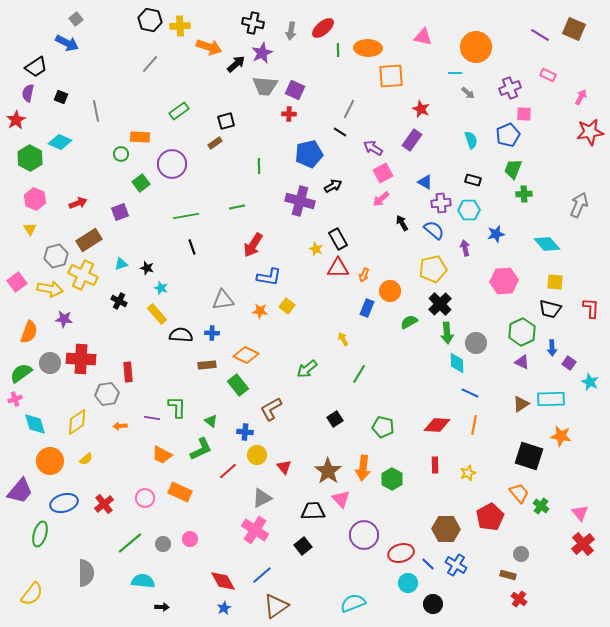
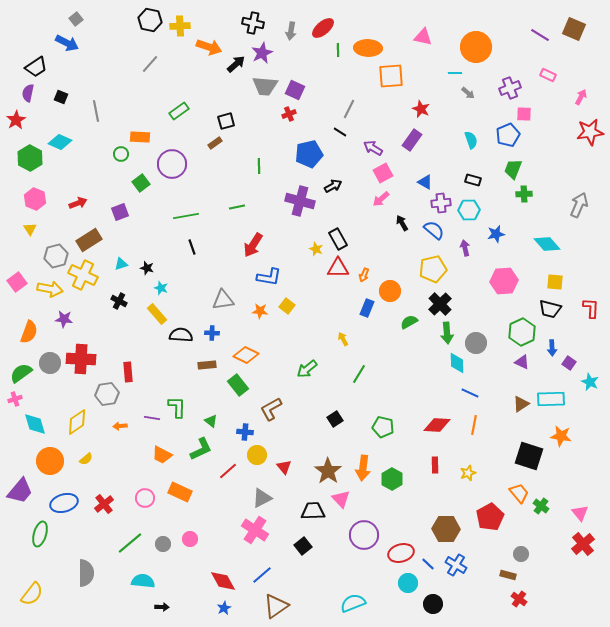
red cross at (289, 114): rotated 24 degrees counterclockwise
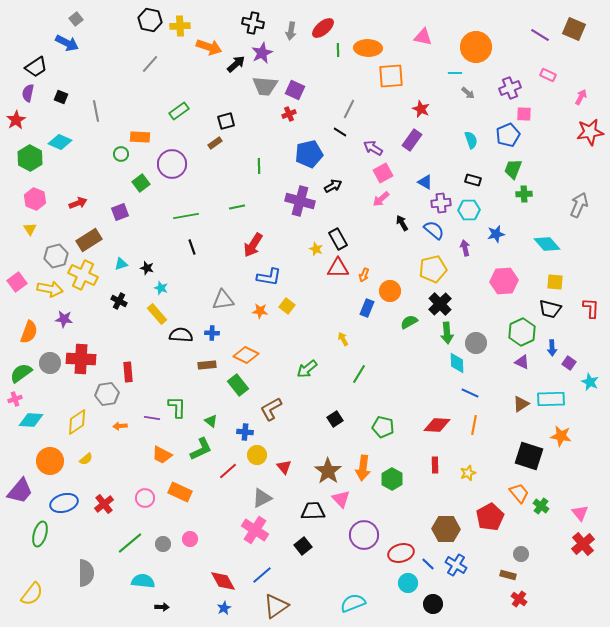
cyan diamond at (35, 424): moved 4 px left, 4 px up; rotated 70 degrees counterclockwise
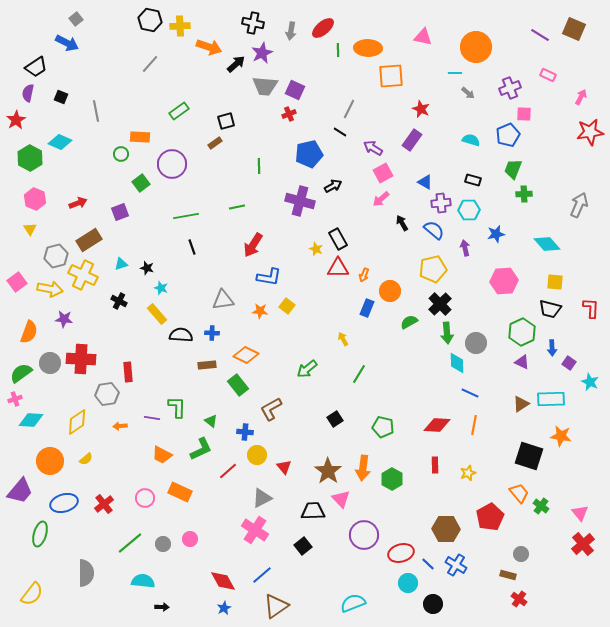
cyan semicircle at (471, 140): rotated 54 degrees counterclockwise
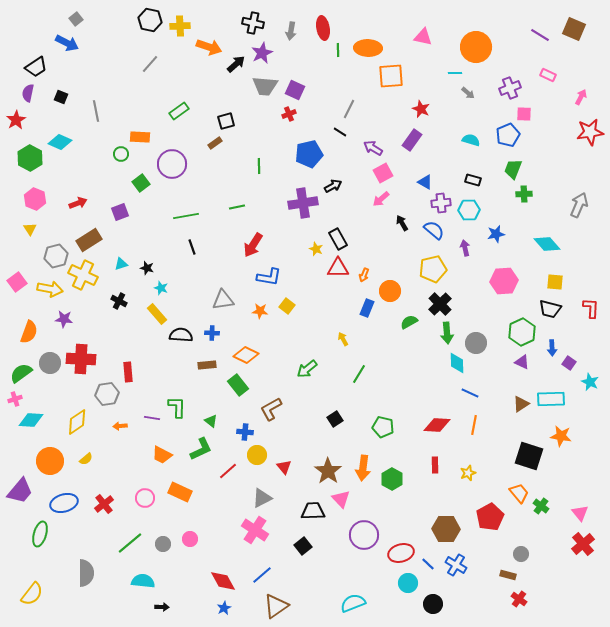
red ellipse at (323, 28): rotated 60 degrees counterclockwise
purple cross at (300, 201): moved 3 px right, 2 px down; rotated 24 degrees counterclockwise
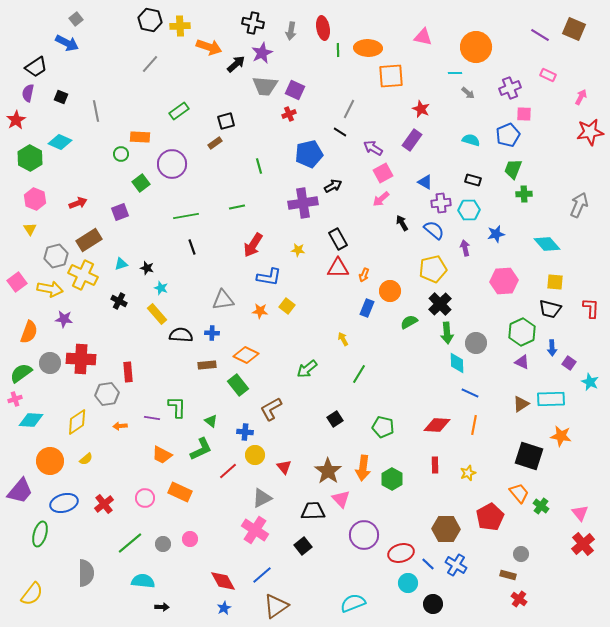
green line at (259, 166): rotated 14 degrees counterclockwise
yellow star at (316, 249): moved 18 px left, 1 px down; rotated 16 degrees counterclockwise
yellow circle at (257, 455): moved 2 px left
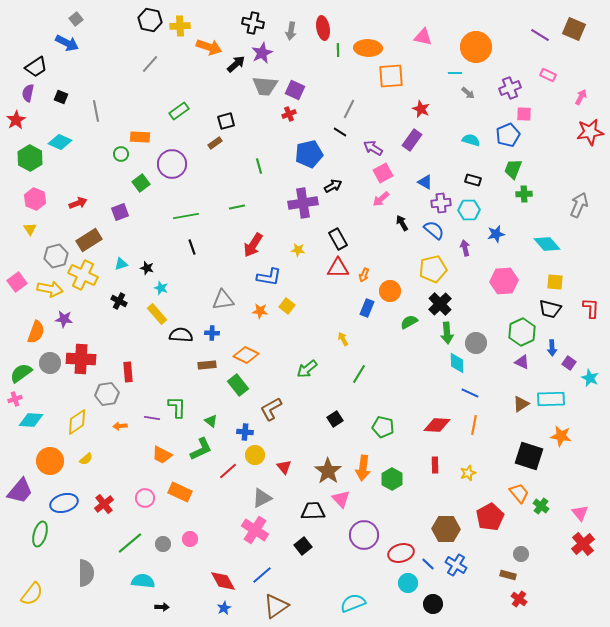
orange semicircle at (29, 332): moved 7 px right
cyan star at (590, 382): moved 4 px up
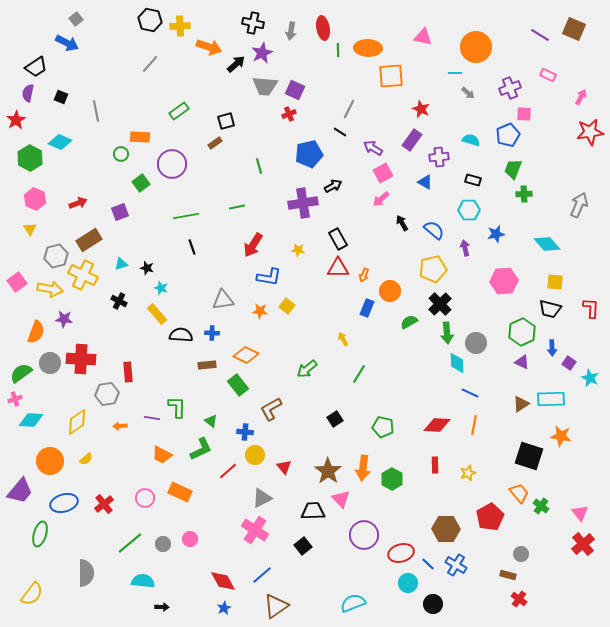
purple cross at (441, 203): moved 2 px left, 46 px up
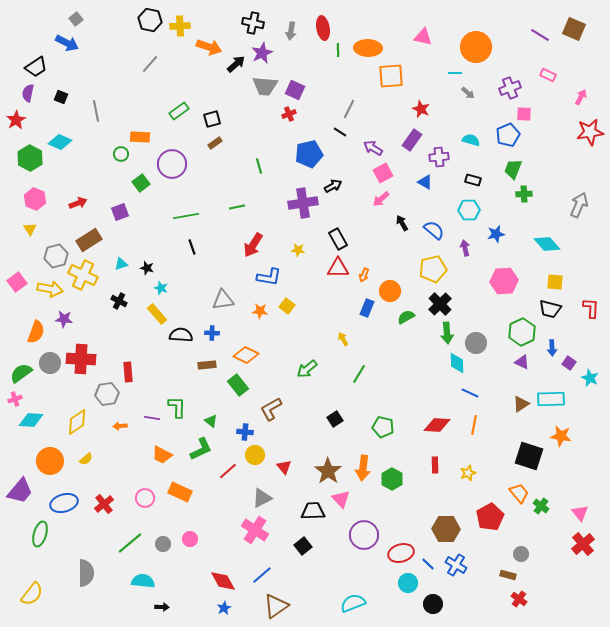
black square at (226, 121): moved 14 px left, 2 px up
green semicircle at (409, 322): moved 3 px left, 5 px up
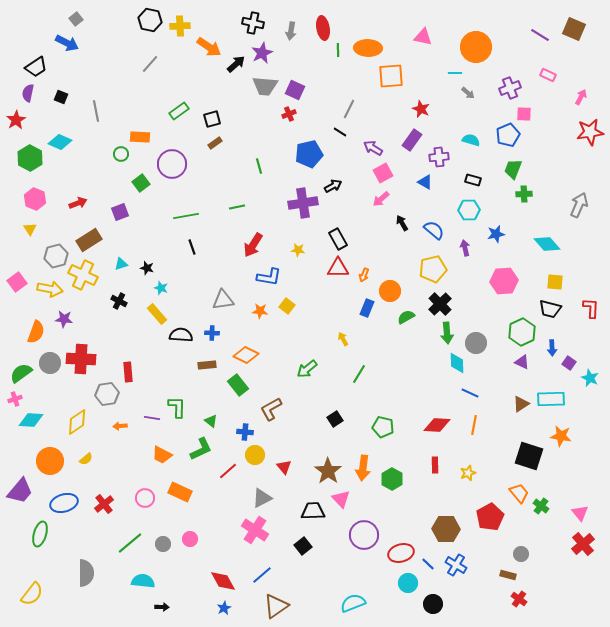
orange arrow at (209, 47): rotated 15 degrees clockwise
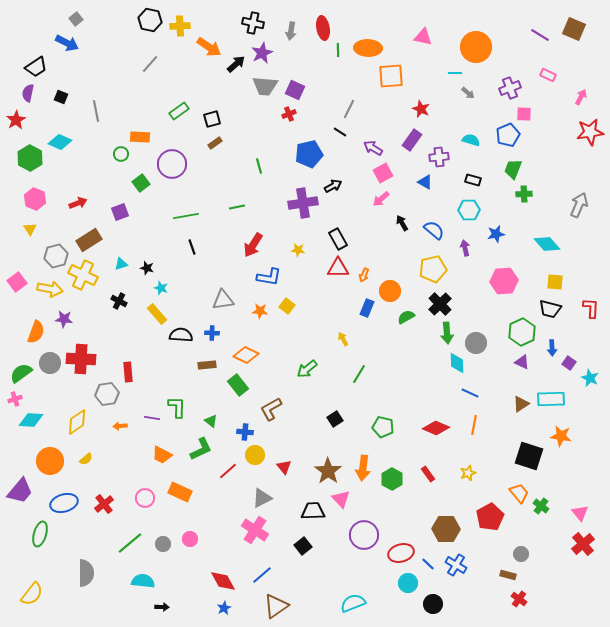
red diamond at (437, 425): moved 1 px left, 3 px down; rotated 20 degrees clockwise
red rectangle at (435, 465): moved 7 px left, 9 px down; rotated 35 degrees counterclockwise
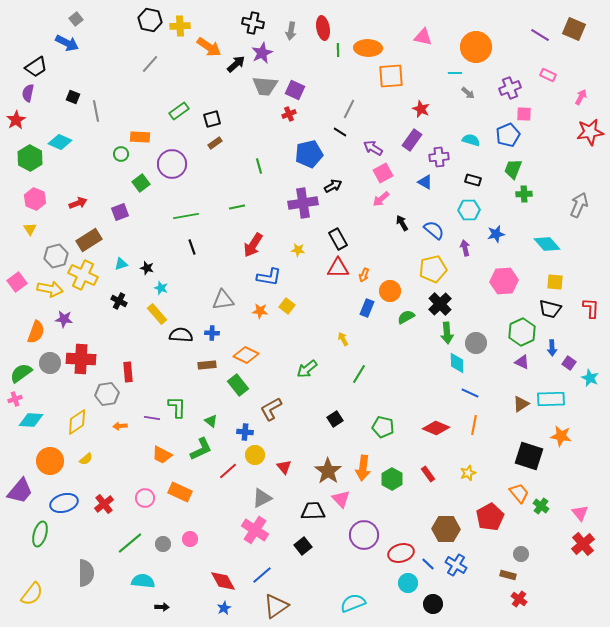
black square at (61, 97): moved 12 px right
